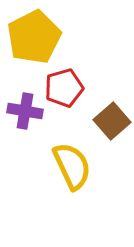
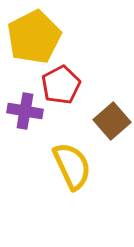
red pentagon: moved 3 px left, 3 px up; rotated 12 degrees counterclockwise
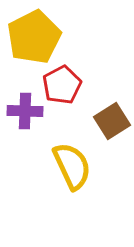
red pentagon: moved 1 px right
purple cross: rotated 8 degrees counterclockwise
brown square: rotated 9 degrees clockwise
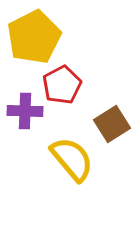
brown square: moved 3 px down
yellow semicircle: moved 7 px up; rotated 15 degrees counterclockwise
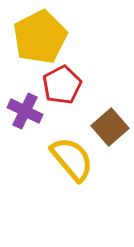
yellow pentagon: moved 6 px right
purple cross: rotated 24 degrees clockwise
brown square: moved 2 px left, 3 px down; rotated 9 degrees counterclockwise
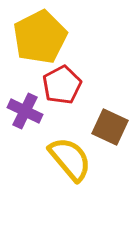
brown square: rotated 24 degrees counterclockwise
yellow semicircle: moved 2 px left
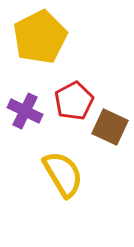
red pentagon: moved 12 px right, 16 px down
yellow semicircle: moved 7 px left, 15 px down; rotated 9 degrees clockwise
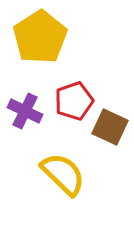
yellow pentagon: rotated 6 degrees counterclockwise
red pentagon: rotated 9 degrees clockwise
yellow semicircle: rotated 15 degrees counterclockwise
